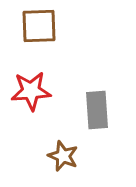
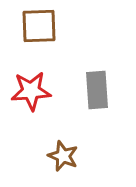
gray rectangle: moved 20 px up
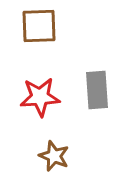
red star: moved 9 px right, 6 px down
brown star: moved 9 px left
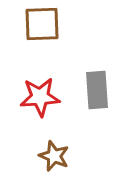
brown square: moved 3 px right, 2 px up
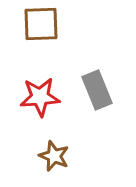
brown square: moved 1 px left
gray rectangle: rotated 18 degrees counterclockwise
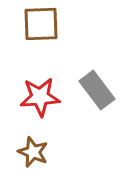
gray rectangle: rotated 15 degrees counterclockwise
brown star: moved 21 px left, 4 px up
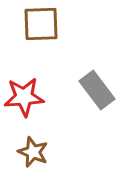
red star: moved 16 px left
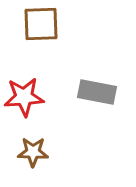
gray rectangle: moved 2 px down; rotated 42 degrees counterclockwise
brown star: rotated 20 degrees counterclockwise
